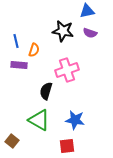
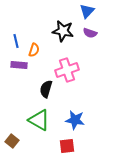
blue triangle: rotated 35 degrees counterclockwise
black semicircle: moved 2 px up
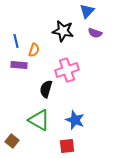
purple semicircle: moved 5 px right
blue star: rotated 12 degrees clockwise
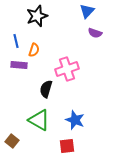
black star: moved 26 px left, 15 px up; rotated 30 degrees counterclockwise
pink cross: moved 1 px up
